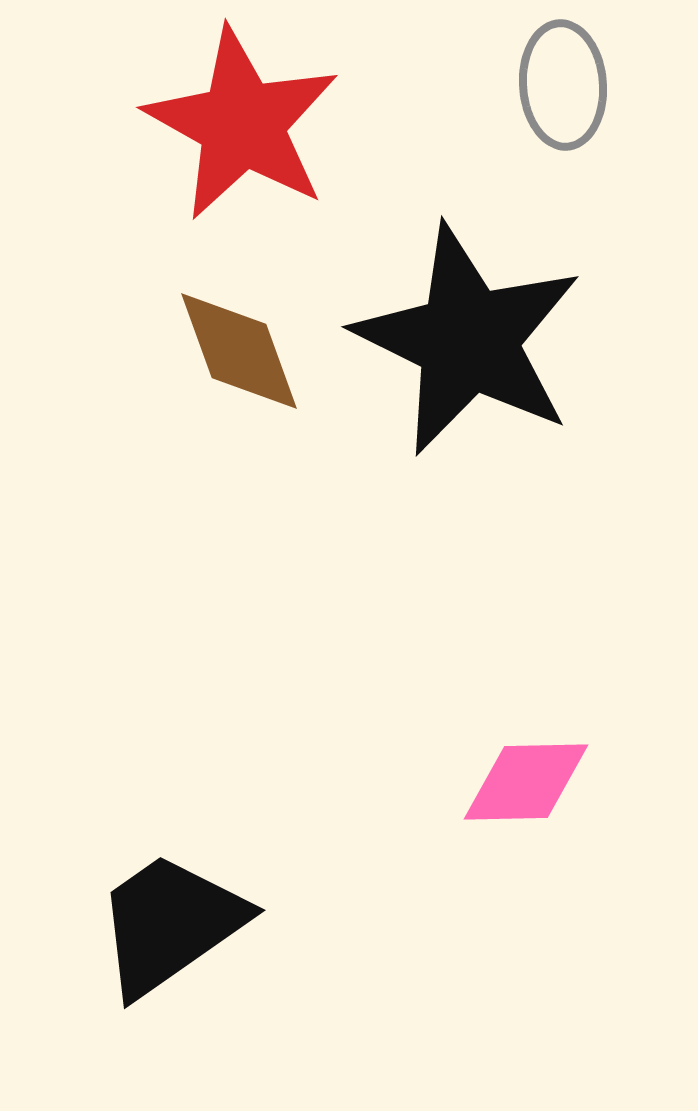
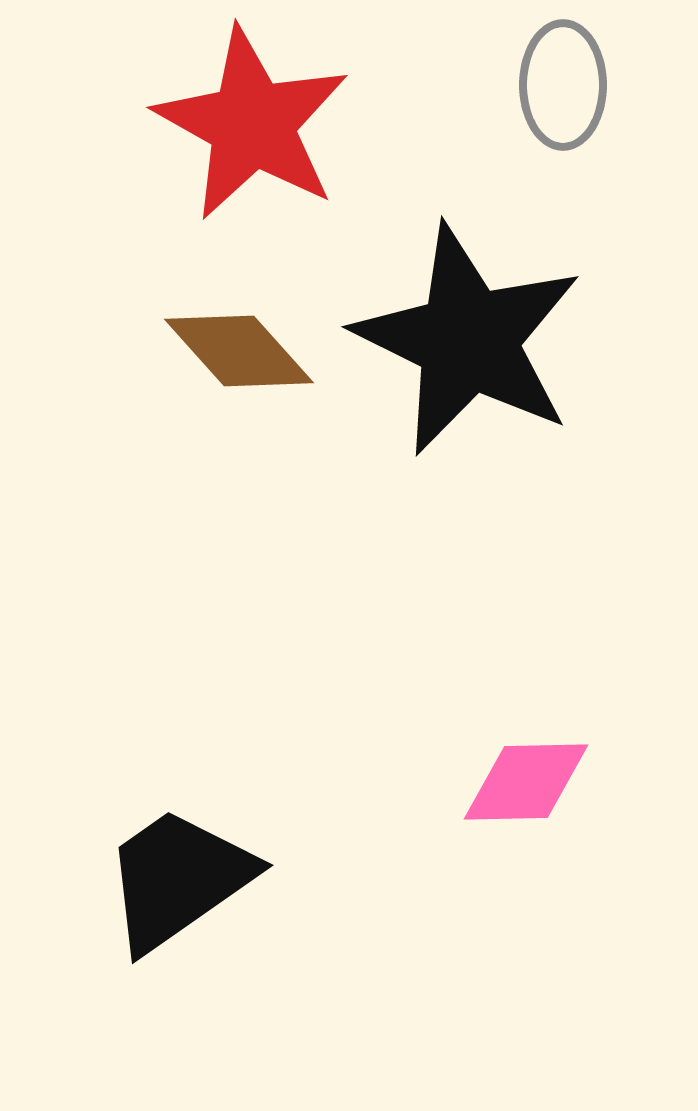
gray ellipse: rotated 4 degrees clockwise
red star: moved 10 px right
brown diamond: rotated 22 degrees counterclockwise
black trapezoid: moved 8 px right, 45 px up
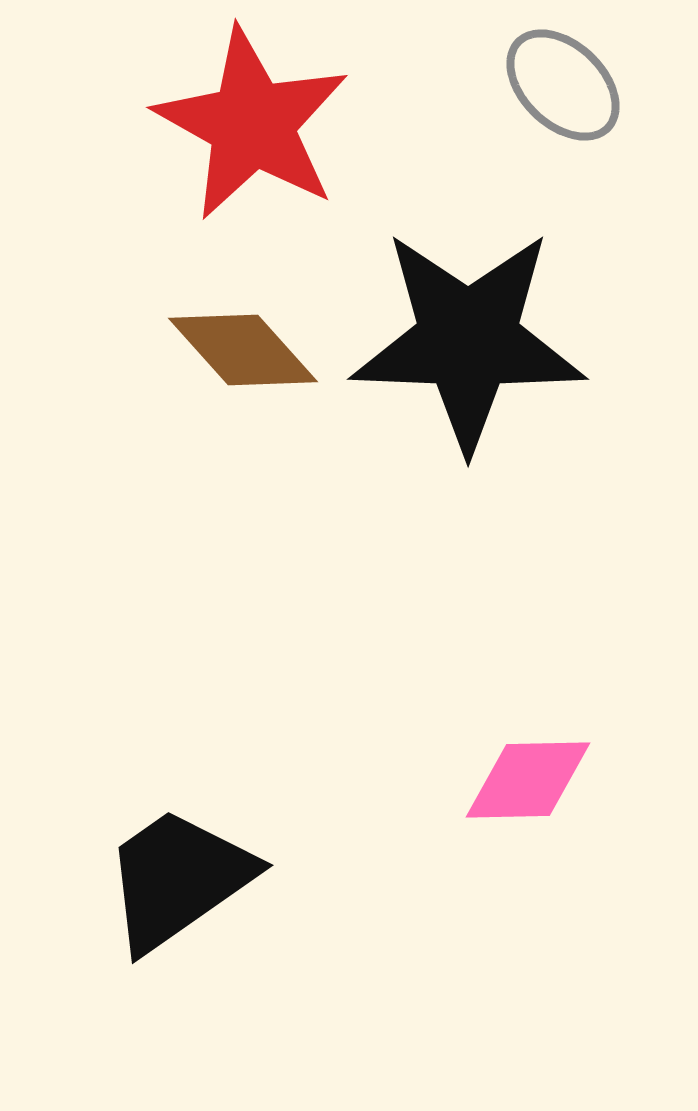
gray ellipse: rotated 46 degrees counterclockwise
black star: rotated 24 degrees counterclockwise
brown diamond: moved 4 px right, 1 px up
pink diamond: moved 2 px right, 2 px up
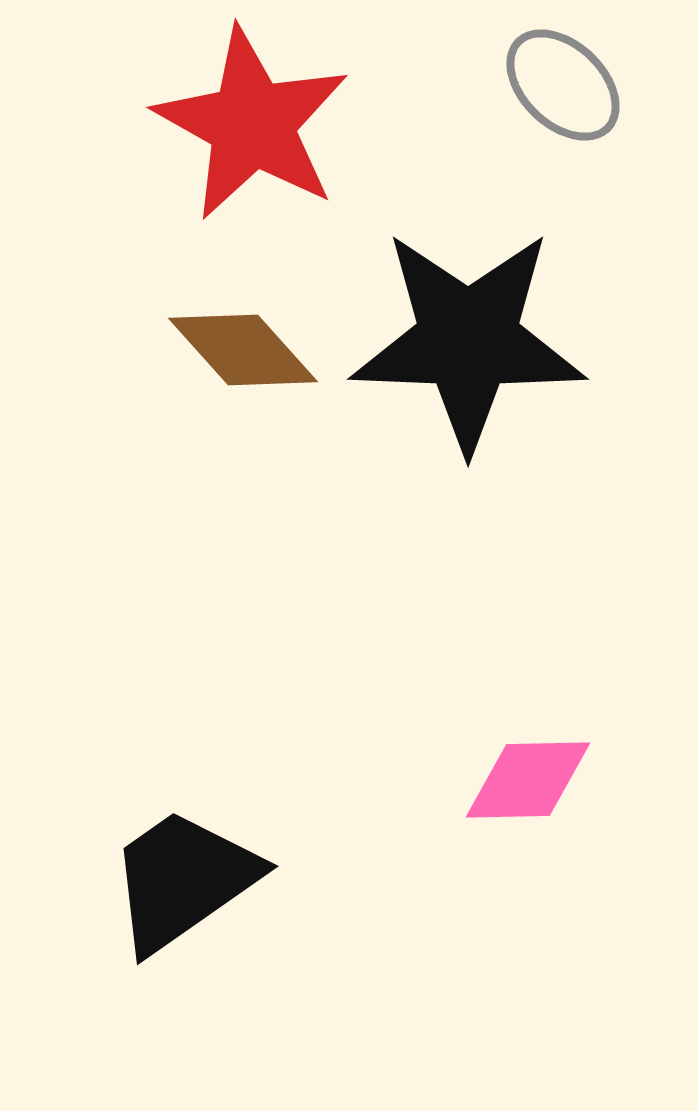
black trapezoid: moved 5 px right, 1 px down
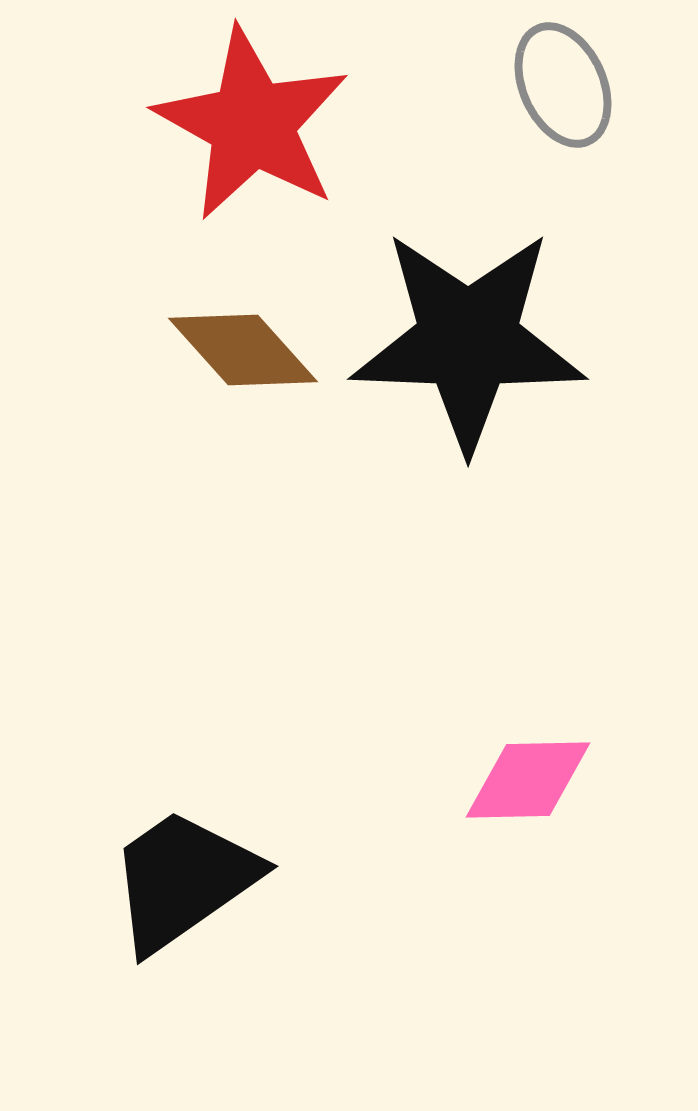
gray ellipse: rotated 22 degrees clockwise
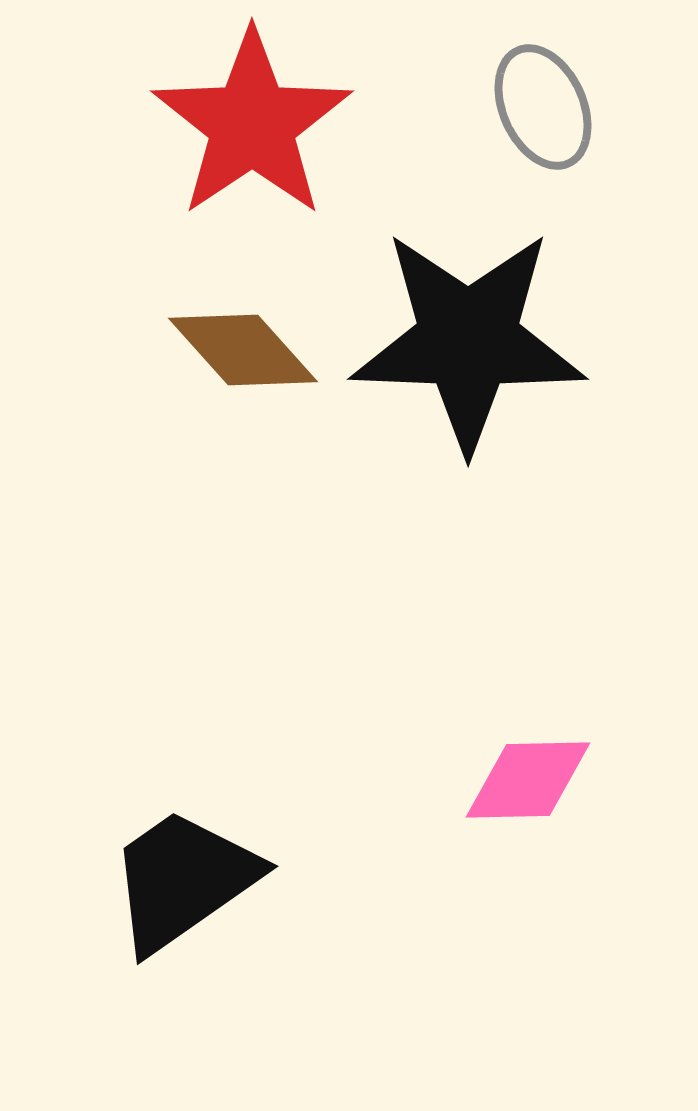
gray ellipse: moved 20 px left, 22 px down
red star: rotated 9 degrees clockwise
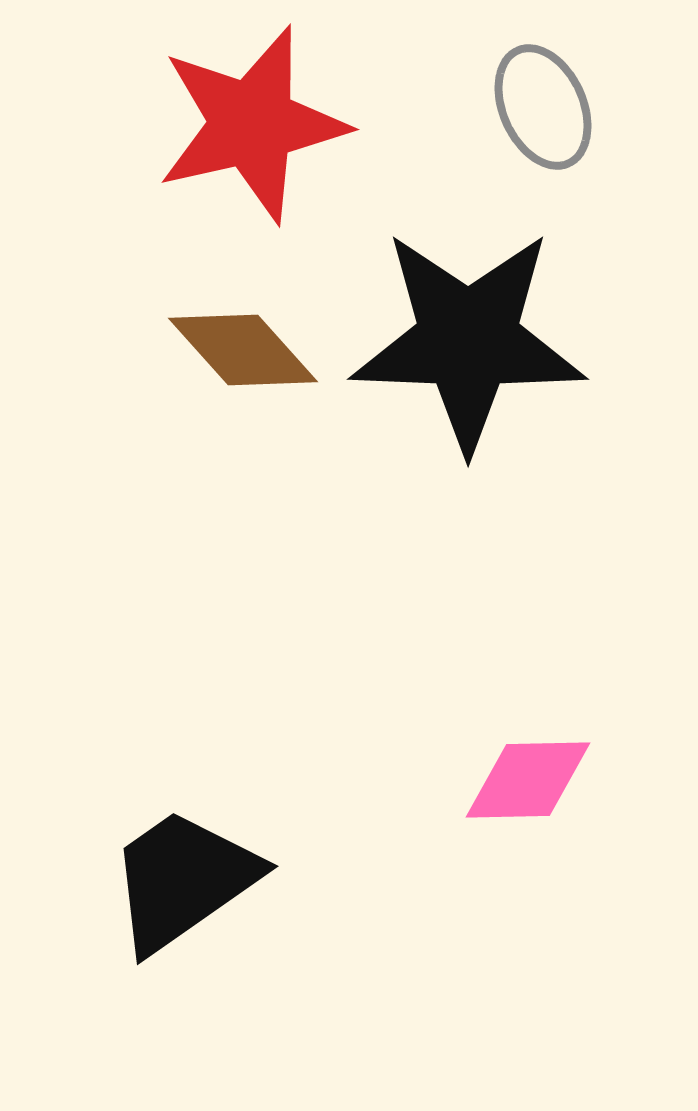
red star: rotated 21 degrees clockwise
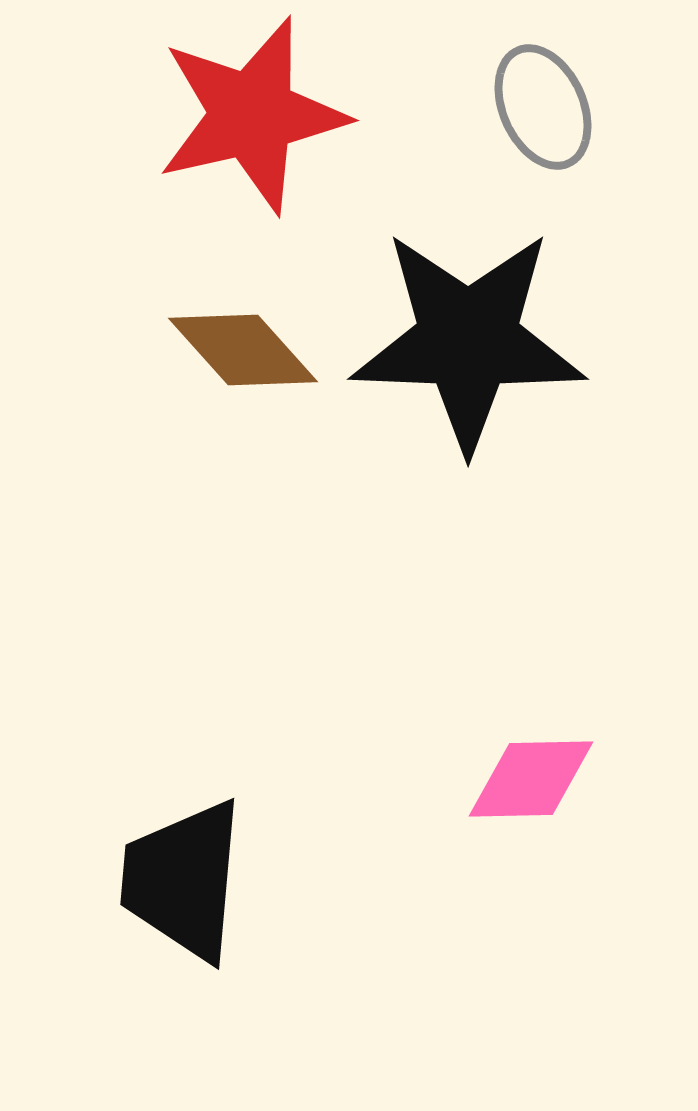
red star: moved 9 px up
pink diamond: moved 3 px right, 1 px up
black trapezoid: rotated 50 degrees counterclockwise
